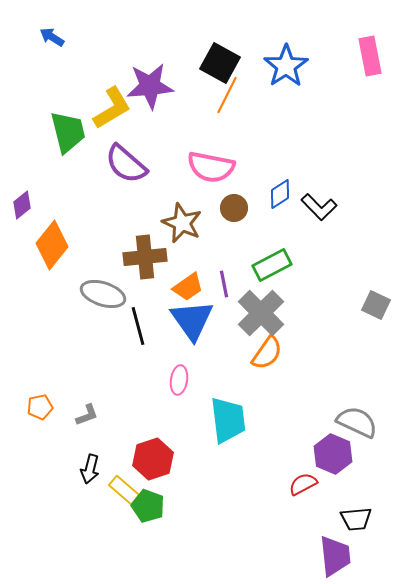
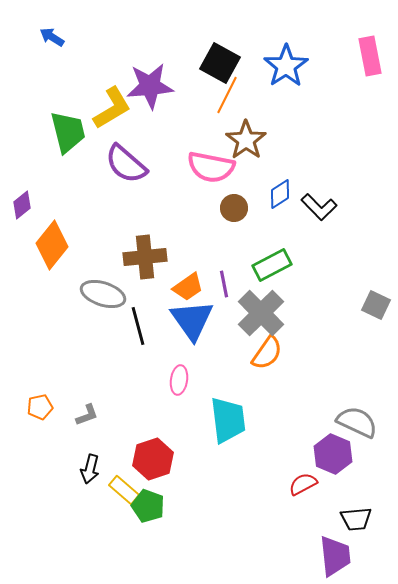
brown star: moved 64 px right, 83 px up; rotated 12 degrees clockwise
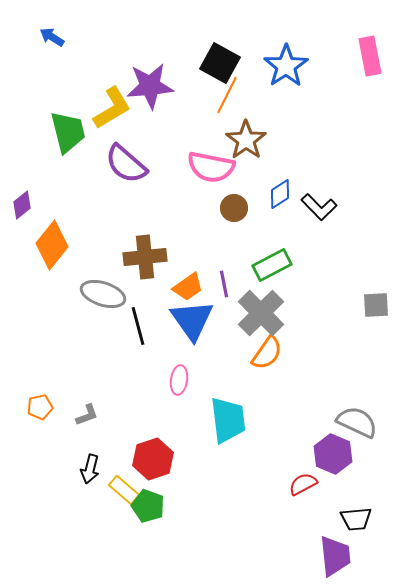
gray square: rotated 28 degrees counterclockwise
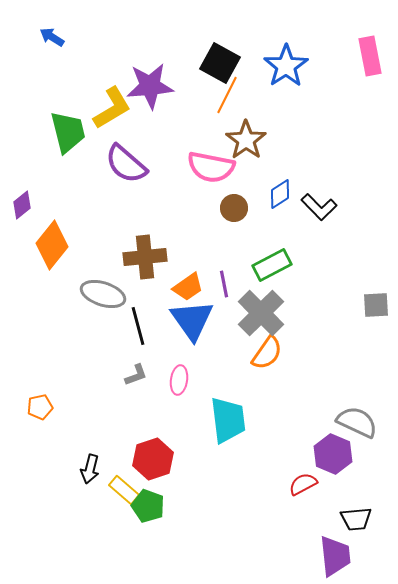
gray L-shape: moved 49 px right, 40 px up
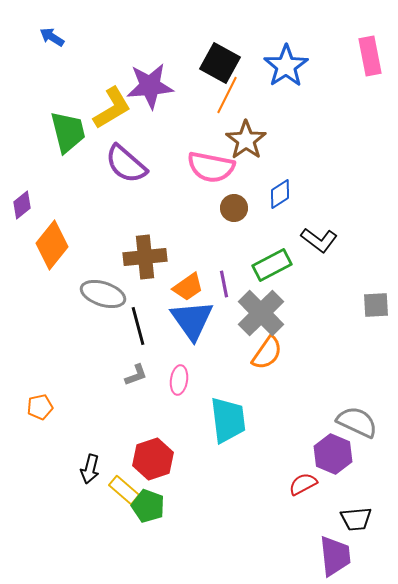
black L-shape: moved 33 px down; rotated 9 degrees counterclockwise
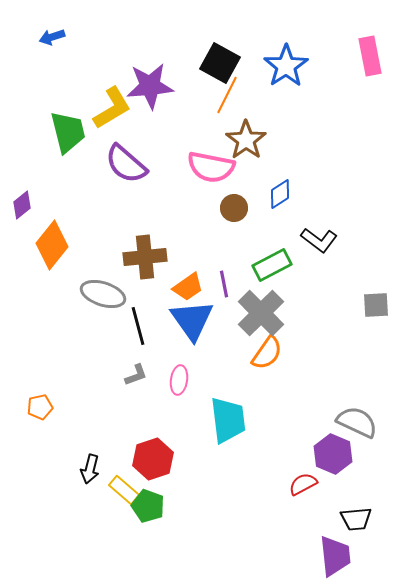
blue arrow: rotated 50 degrees counterclockwise
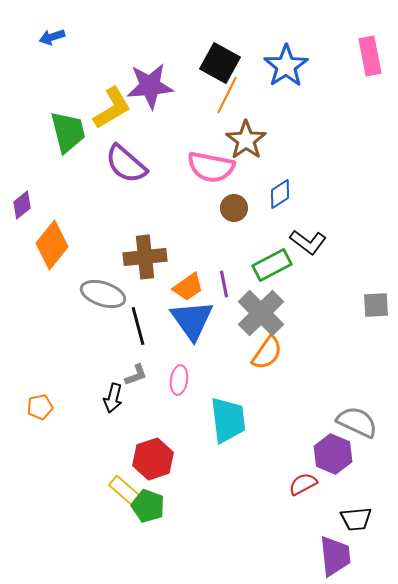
black L-shape: moved 11 px left, 2 px down
black arrow: moved 23 px right, 71 px up
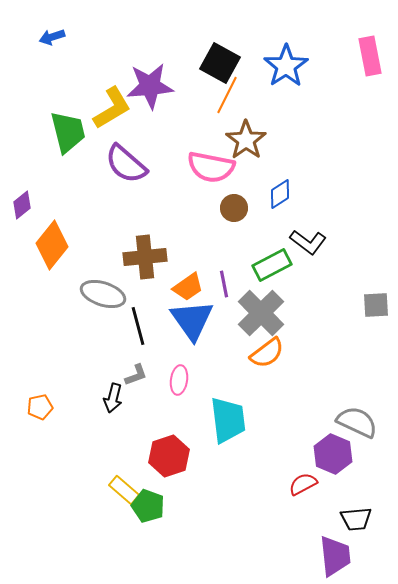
orange semicircle: rotated 18 degrees clockwise
red hexagon: moved 16 px right, 3 px up
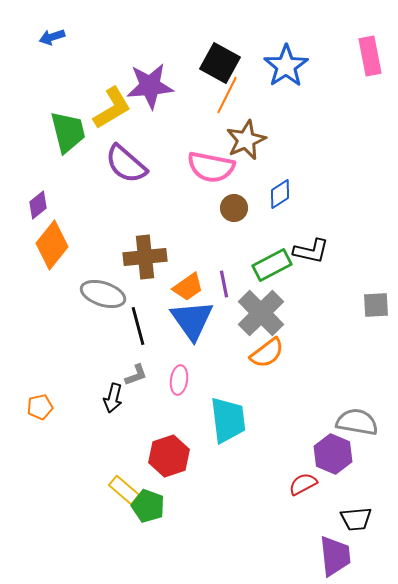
brown star: rotated 12 degrees clockwise
purple diamond: moved 16 px right
black L-shape: moved 3 px right, 9 px down; rotated 24 degrees counterclockwise
gray semicircle: rotated 15 degrees counterclockwise
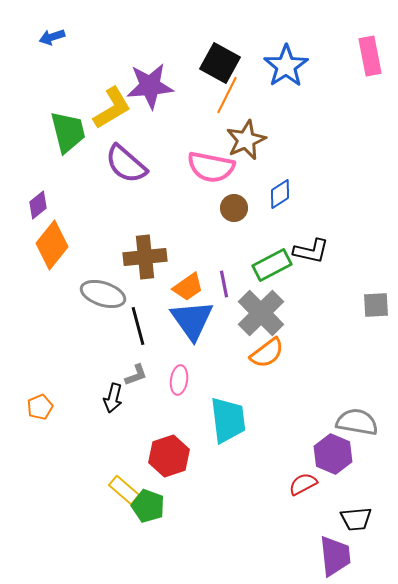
orange pentagon: rotated 10 degrees counterclockwise
